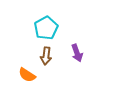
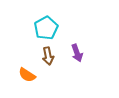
brown arrow: moved 2 px right; rotated 18 degrees counterclockwise
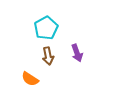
orange semicircle: moved 3 px right, 4 px down
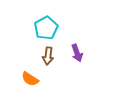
brown arrow: rotated 18 degrees clockwise
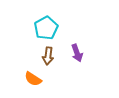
orange semicircle: moved 3 px right
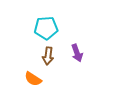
cyan pentagon: rotated 25 degrees clockwise
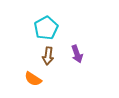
cyan pentagon: rotated 25 degrees counterclockwise
purple arrow: moved 1 px down
